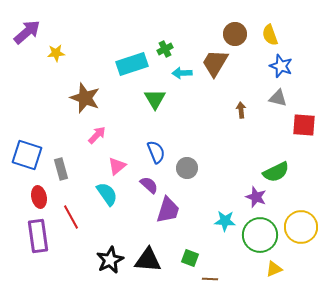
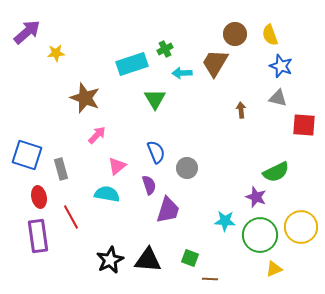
purple semicircle: rotated 30 degrees clockwise
cyan semicircle: rotated 45 degrees counterclockwise
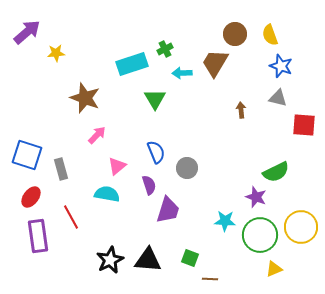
red ellipse: moved 8 px left; rotated 50 degrees clockwise
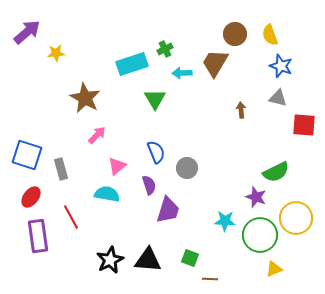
brown star: rotated 8 degrees clockwise
yellow circle: moved 5 px left, 9 px up
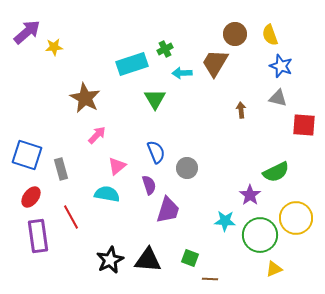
yellow star: moved 2 px left, 6 px up
purple star: moved 6 px left, 2 px up; rotated 15 degrees clockwise
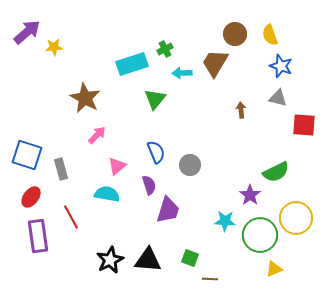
green triangle: rotated 10 degrees clockwise
gray circle: moved 3 px right, 3 px up
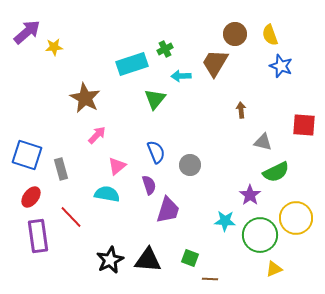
cyan arrow: moved 1 px left, 3 px down
gray triangle: moved 15 px left, 44 px down
red line: rotated 15 degrees counterclockwise
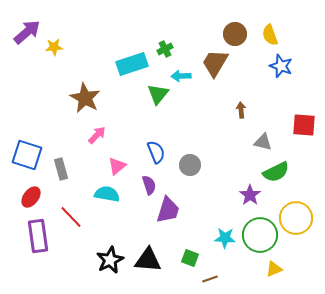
green triangle: moved 3 px right, 5 px up
cyan star: moved 17 px down
brown line: rotated 21 degrees counterclockwise
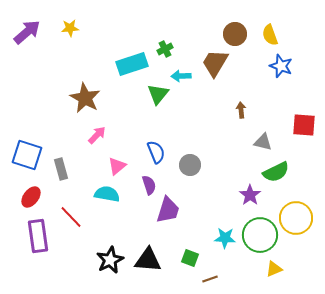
yellow star: moved 16 px right, 19 px up
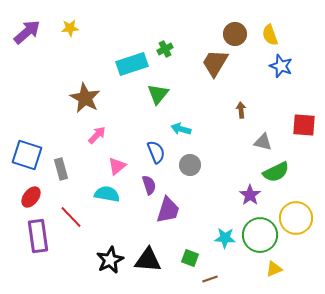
cyan arrow: moved 53 px down; rotated 18 degrees clockwise
